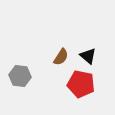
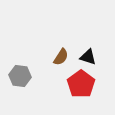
black triangle: moved 1 px down; rotated 24 degrees counterclockwise
red pentagon: rotated 24 degrees clockwise
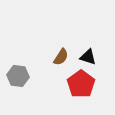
gray hexagon: moved 2 px left
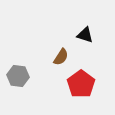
black triangle: moved 3 px left, 22 px up
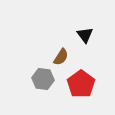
black triangle: rotated 36 degrees clockwise
gray hexagon: moved 25 px right, 3 px down
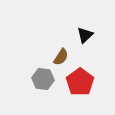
black triangle: rotated 24 degrees clockwise
red pentagon: moved 1 px left, 2 px up
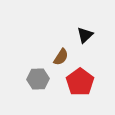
gray hexagon: moved 5 px left; rotated 10 degrees counterclockwise
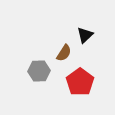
brown semicircle: moved 3 px right, 4 px up
gray hexagon: moved 1 px right, 8 px up
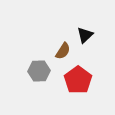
brown semicircle: moved 1 px left, 2 px up
red pentagon: moved 2 px left, 2 px up
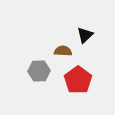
brown semicircle: rotated 120 degrees counterclockwise
